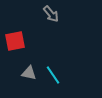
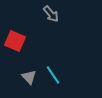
red square: rotated 35 degrees clockwise
gray triangle: moved 4 px down; rotated 35 degrees clockwise
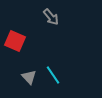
gray arrow: moved 3 px down
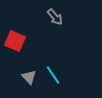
gray arrow: moved 4 px right
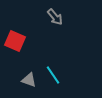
gray triangle: moved 3 px down; rotated 28 degrees counterclockwise
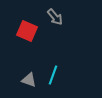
red square: moved 12 px right, 10 px up
cyan line: rotated 54 degrees clockwise
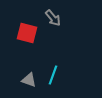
gray arrow: moved 2 px left, 1 px down
red square: moved 2 px down; rotated 10 degrees counterclockwise
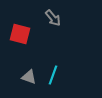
red square: moved 7 px left, 1 px down
gray triangle: moved 3 px up
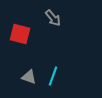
cyan line: moved 1 px down
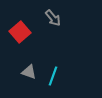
red square: moved 2 px up; rotated 35 degrees clockwise
gray triangle: moved 5 px up
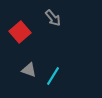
gray triangle: moved 2 px up
cyan line: rotated 12 degrees clockwise
